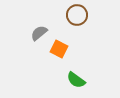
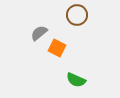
orange square: moved 2 px left, 1 px up
green semicircle: rotated 12 degrees counterclockwise
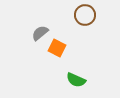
brown circle: moved 8 px right
gray semicircle: moved 1 px right
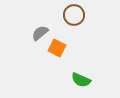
brown circle: moved 11 px left
green semicircle: moved 5 px right
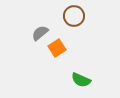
brown circle: moved 1 px down
orange square: rotated 30 degrees clockwise
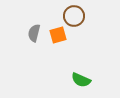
gray semicircle: moved 6 px left; rotated 36 degrees counterclockwise
orange square: moved 1 px right, 13 px up; rotated 18 degrees clockwise
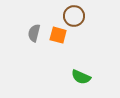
orange square: rotated 30 degrees clockwise
green semicircle: moved 3 px up
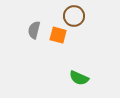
gray semicircle: moved 3 px up
green semicircle: moved 2 px left, 1 px down
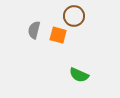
green semicircle: moved 3 px up
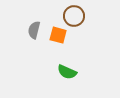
green semicircle: moved 12 px left, 3 px up
